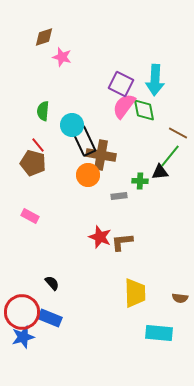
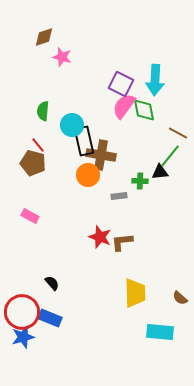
black rectangle: rotated 12 degrees clockwise
brown semicircle: rotated 35 degrees clockwise
cyan rectangle: moved 1 px right, 1 px up
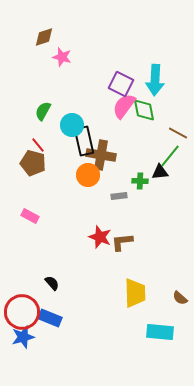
green semicircle: rotated 24 degrees clockwise
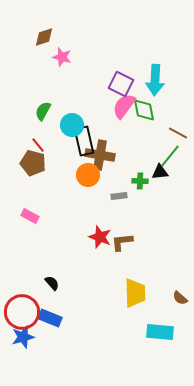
brown cross: moved 1 px left
